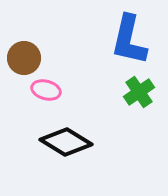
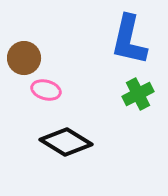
green cross: moved 1 px left, 2 px down; rotated 8 degrees clockwise
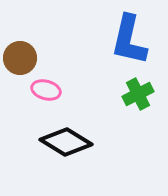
brown circle: moved 4 px left
